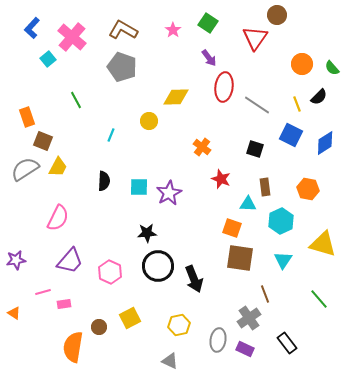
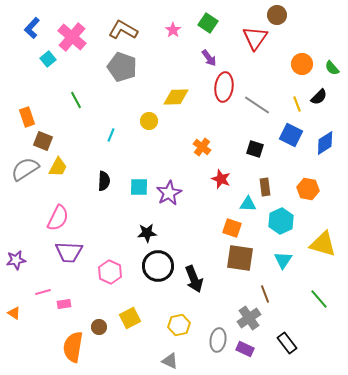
purple trapezoid at (70, 261): moved 1 px left, 9 px up; rotated 52 degrees clockwise
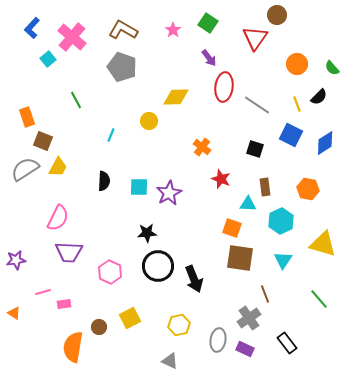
orange circle at (302, 64): moved 5 px left
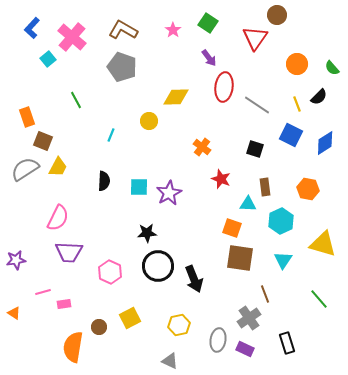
black rectangle at (287, 343): rotated 20 degrees clockwise
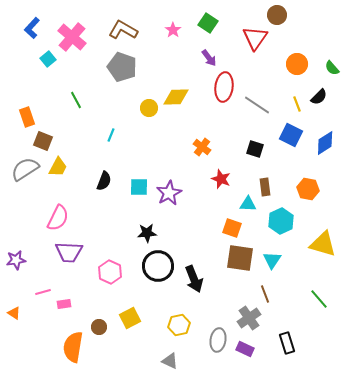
yellow circle at (149, 121): moved 13 px up
black semicircle at (104, 181): rotated 18 degrees clockwise
cyan triangle at (283, 260): moved 11 px left
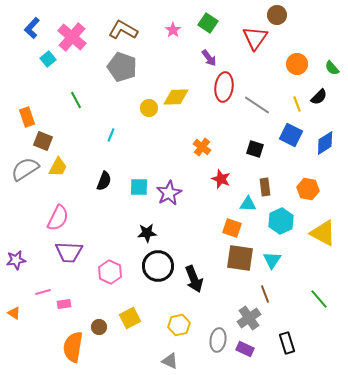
yellow triangle at (323, 244): moved 11 px up; rotated 12 degrees clockwise
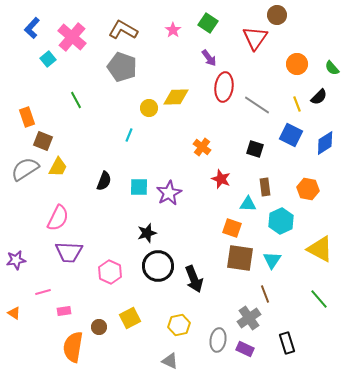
cyan line at (111, 135): moved 18 px right
black star at (147, 233): rotated 12 degrees counterclockwise
yellow triangle at (323, 233): moved 3 px left, 16 px down
pink rectangle at (64, 304): moved 7 px down
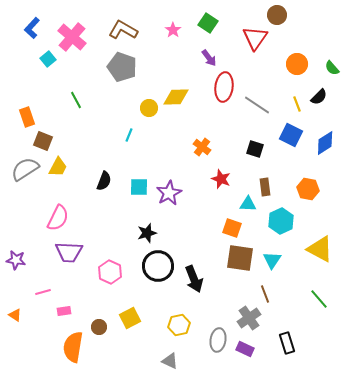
purple star at (16, 260): rotated 18 degrees clockwise
orange triangle at (14, 313): moved 1 px right, 2 px down
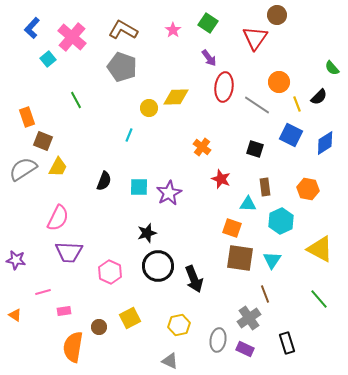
orange circle at (297, 64): moved 18 px left, 18 px down
gray semicircle at (25, 169): moved 2 px left
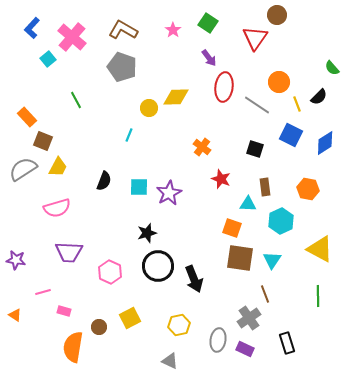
orange rectangle at (27, 117): rotated 24 degrees counterclockwise
pink semicircle at (58, 218): moved 1 px left, 10 px up; rotated 48 degrees clockwise
green line at (319, 299): moved 1 px left, 3 px up; rotated 40 degrees clockwise
pink rectangle at (64, 311): rotated 24 degrees clockwise
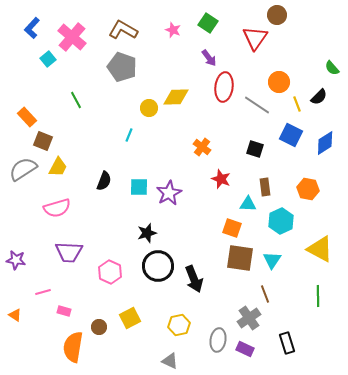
pink star at (173, 30): rotated 14 degrees counterclockwise
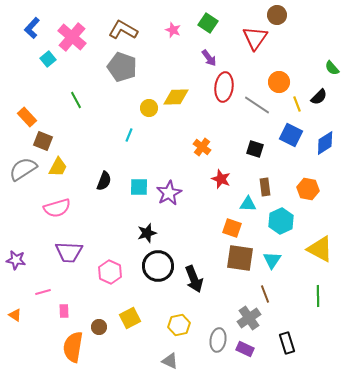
pink rectangle at (64, 311): rotated 72 degrees clockwise
